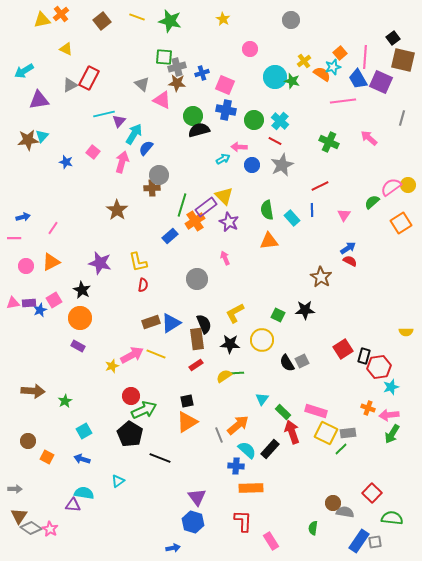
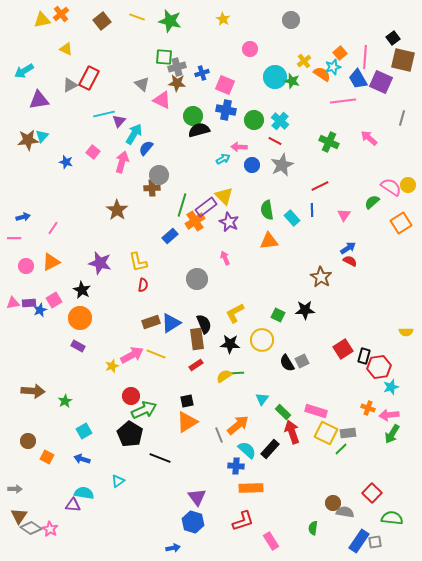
pink semicircle at (391, 187): rotated 70 degrees clockwise
red L-shape at (243, 521): rotated 70 degrees clockwise
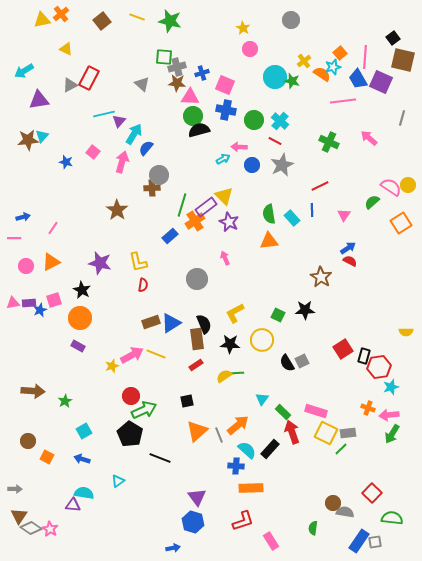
yellow star at (223, 19): moved 20 px right, 9 px down
pink triangle at (162, 100): moved 28 px right, 3 px up; rotated 24 degrees counterclockwise
green semicircle at (267, 210): moved 2 px right, 4 px down
pink square at (54, 300): rotated 14 degrees clockwise
orange triangle at (187, 422): moved 10 px right, 9 px down; rotated 10 degrees counterclockwise
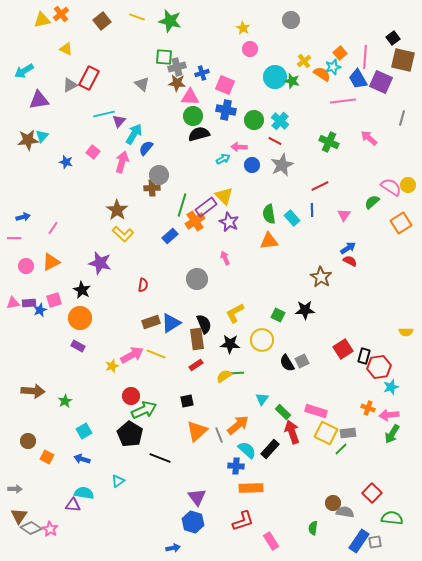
black semicircle at (199, 130): moved 4 px down
yellow L-shape at (138, 262): moved 15 px left, 28 px up; rotated 35 degrees counterclockwise
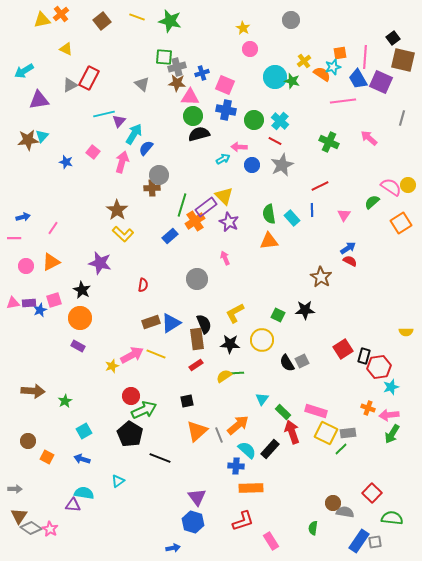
orange square at (340, 53): rotated 32 degrees clockwise
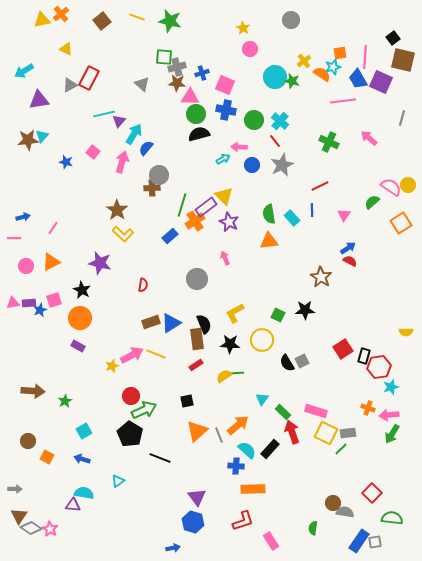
green circle at (193, 116): moved 3 px right, 2 px up
red line at (275, 141): rotated 24 degrees clockwise
orange rectangle at (251, 488): moved 2 px right, 1 px down
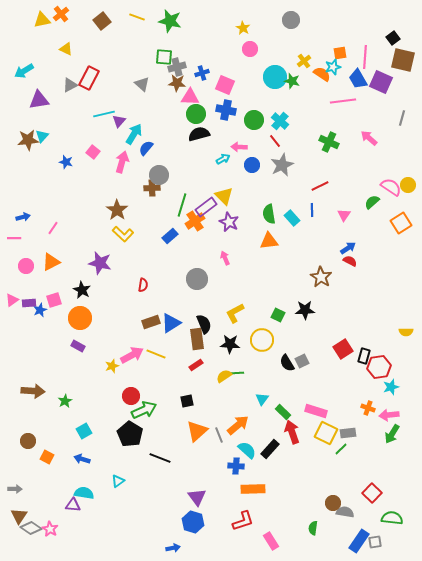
pink triangle at (13, 303): moved 1 px left, 3 px up; rotated 24 degrees counterclockwise
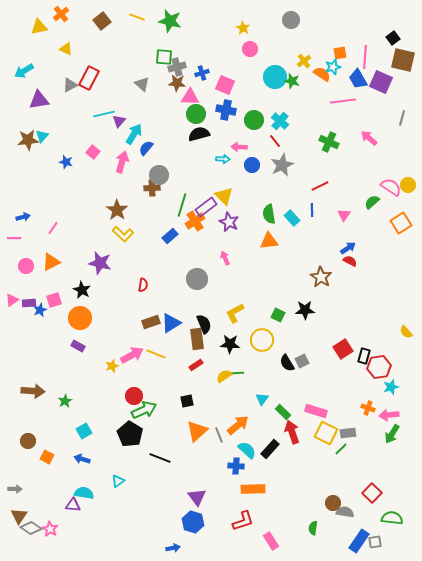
yellow triangle at (42, 20): moved 3 px left, 7 px down
cyan arrow at (223, 159): rotated 32 degrees clockwise
yellow semicircle at (406, 332): rotated 48 degrees clockwise
red circle at (131, 396): moved 3 px right
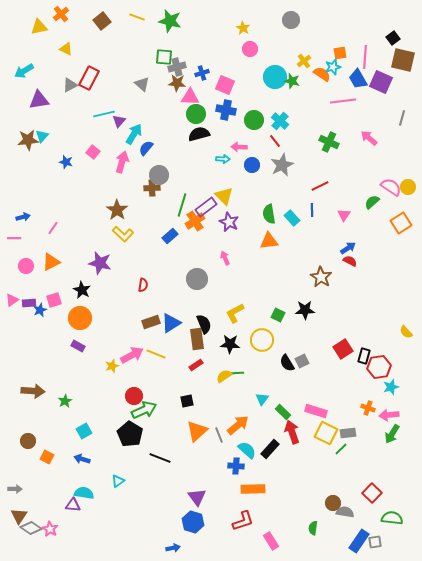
yellow circle at (408, 185): moved 2 px down
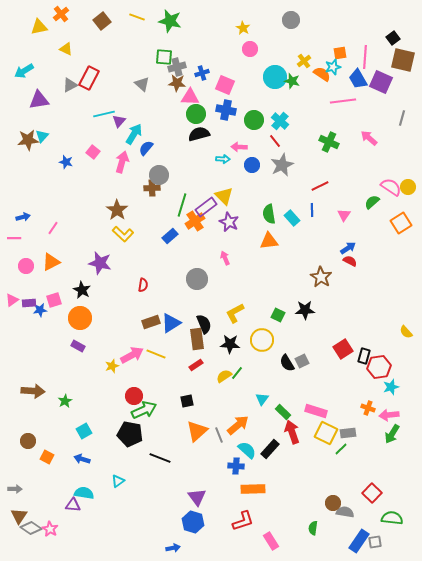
blue star at (40, 310): rotated 16 degrees clockwise
green line at (237, 373): rotated 48 degrees counterclockwise
black pentagon at (130, 434): rotated 20 degrees counterclockwise
